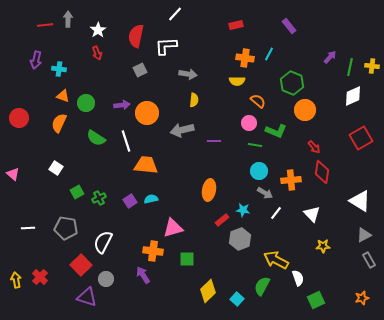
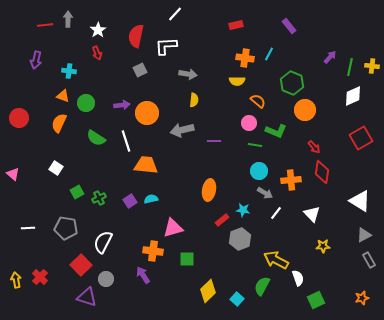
cyan cross at (59, 69): moved 10 px right, 2 px down
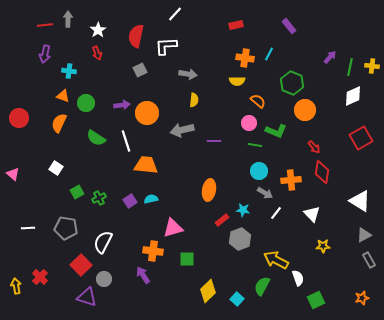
purple arrow at (36, 60): moved 9 px right, 6 px up
gray circle at (106, 279): moved 2 px left
yellow arrow at (16, 280): moved 6 px down
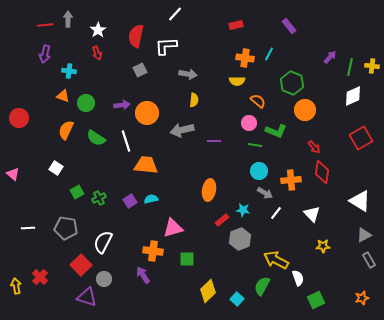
orange semicircle at (59, 123): moved 7 px right, 7 px down
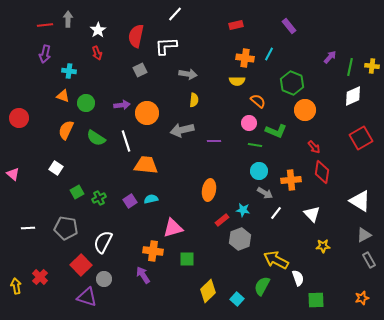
green square at (316, 300): rotated 24 degrees clockwise
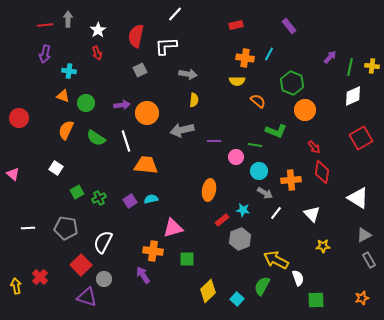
pink circle at (249, 123): moved 13 px left, 34 px down
white triangle at (360, 201): moved 2 px left, 3 px up
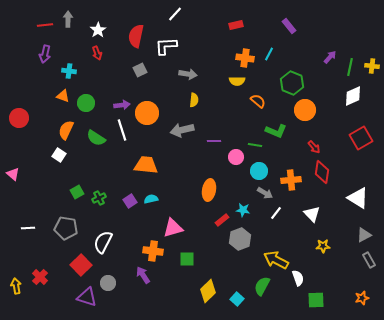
white line at (126, 141): moved 4 px left, 11 px up
white square at (56, 168): moved 3 px right, 13 px up
gray circle at (104, 279): moved 4 px right, 4 px down
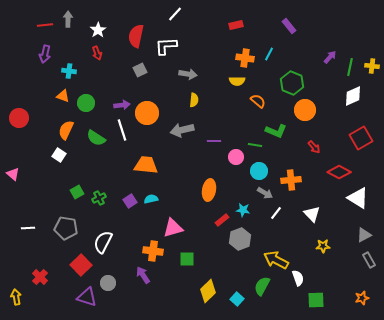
red diamond at (322, 172): moved 17 px right; rotated 70 degrees counterclockwise
yellow arrow at (16, 286): moved 11 px down
